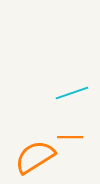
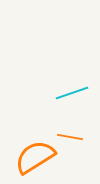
orange line: rotated 10 degrees clockwise
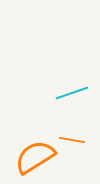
orange line: moved 2 px right, 3 px down
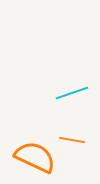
orange semicircle: rotated 57 degrees clockwise
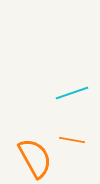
orange semicircle: moved 1 px down; rotated 36 degrees clockwise
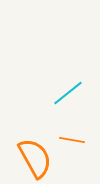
cyan line: moved 4 px left; rotated 20 degrees counterclockwise
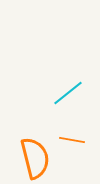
orange semicircle: rotated 15 degrees clockwise
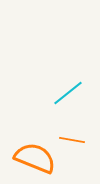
orange semicircle: rotated 54 degrees counterclockwise
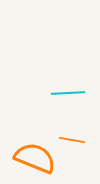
cyan line: rotated 36 degrees clockwise
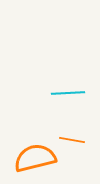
orange semicircle: rotated 36 degrees counterclockwise
